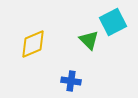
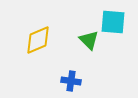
cyan square: rotated 32 degrees clockwise
yellow diamond: moved 5 px right, 4 px up
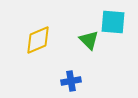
blue cross: rotated 18 degrees counterclockwise
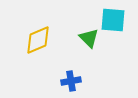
cyan square: moved 2 px up
green triangle: moved 2 px up
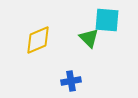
cyan square: moved 6 px left
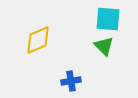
cyan square: moved 1 px right, 1 px up
green triangle: moved 15 px right, 8 px down
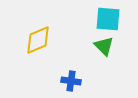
blue cross: rotated 18 degrees clockwise
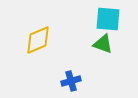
green triangle: moved 1 px left, 2 px up; rotated 25 degrees counterclockwise
blue cross: rotated 24 degrees counterclockwise
